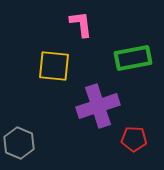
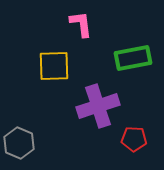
yellow square: rotated 8 degrees counterclockwise
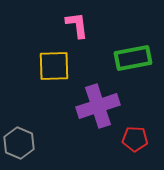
pink L-shape: moved 4 px left, 1 px down
red pentagon: moved 1 px right
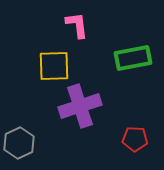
purple cross: moved 18 px left
gray hexagon: rotated 12 degrees clockwise
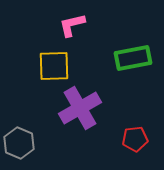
pink L-shape: moved 5 px left; rotated 96 degrees counterclockwise
purple cross: moved 2 px down; rotated 12 degrees counterclockwise
red pentagon: rotated 10 degrees counterclockwise
gray hexagon: rotated 12 degrees counterclockwise
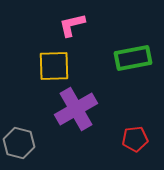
purple cross: moved 4 px left, 1 px down
gray hexagon: rotated 8 degrees counterclockwise
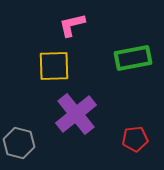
purple cross: moved 5 px down; rotated 9 degrees counterclockwise
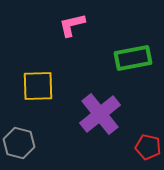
yellow square: moved 16 px left, 20 px down
purple cross: moved 24 px right
red pentagon: moved 13 px right, 8 px down; rotated 20 degrees clockwise
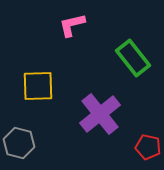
green rectangle: rotated 63 degrees clockwise
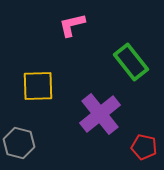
green rectangle: moved 2 px left, 4 px down
red pentagon: moved 4 px left
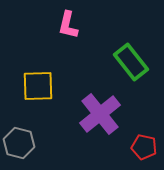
pink L-shape: moved 4 px left; rotated 64 degrees counterclockwise
